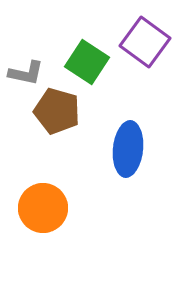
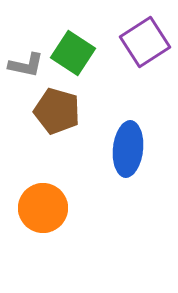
purple square: rotated 21 degrees clockwise
green square: moved 14 px left, 9 px up
gray L-shape: moved 8 px up
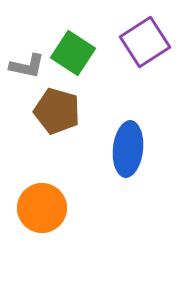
gray L-shape: moved 1 px right, 1 px down
orange circle: moved 1 px left
